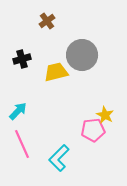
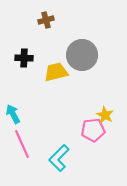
brown cross: moved 1 px left, 1 px up; rotated 21 degrees clockwise
black cross: moved 2 px right, 1 px up; rotated 18 degrees clockwise
cyan arrow: moved 5 px left, 3 px down; rotated 72 degrees counterclockwise
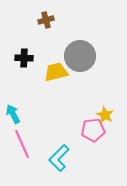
gray circle: moved 2 px left, 1 px down
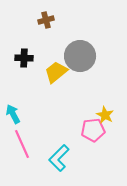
yellow trapezoid: rotated 25 degrees counterclockwise
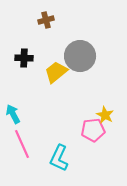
cyan L-shape: rotated 20 degrees counterclockwise
